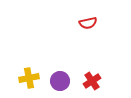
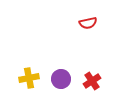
purple circle: moved 1 px right, 2 px up
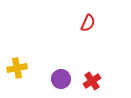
red semicircle: rotated 54 degrees counterclockwise
yellow cross: moved 12 px left, 10 px up
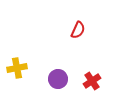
red semicircle: moved 10 px left, 7 px down
purple circle: moved 3 px left
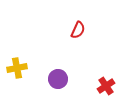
red cross: moved 14 px right, 5 px down
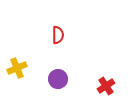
red semicircle: moved 20 px left, 5 px down; rotated 24 degrees counterclockwise
yellow cross: rotated 12 degrees counterclockwise
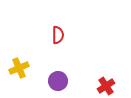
yellow cross: moved 2 px right
purple circle: moved 2 px down
